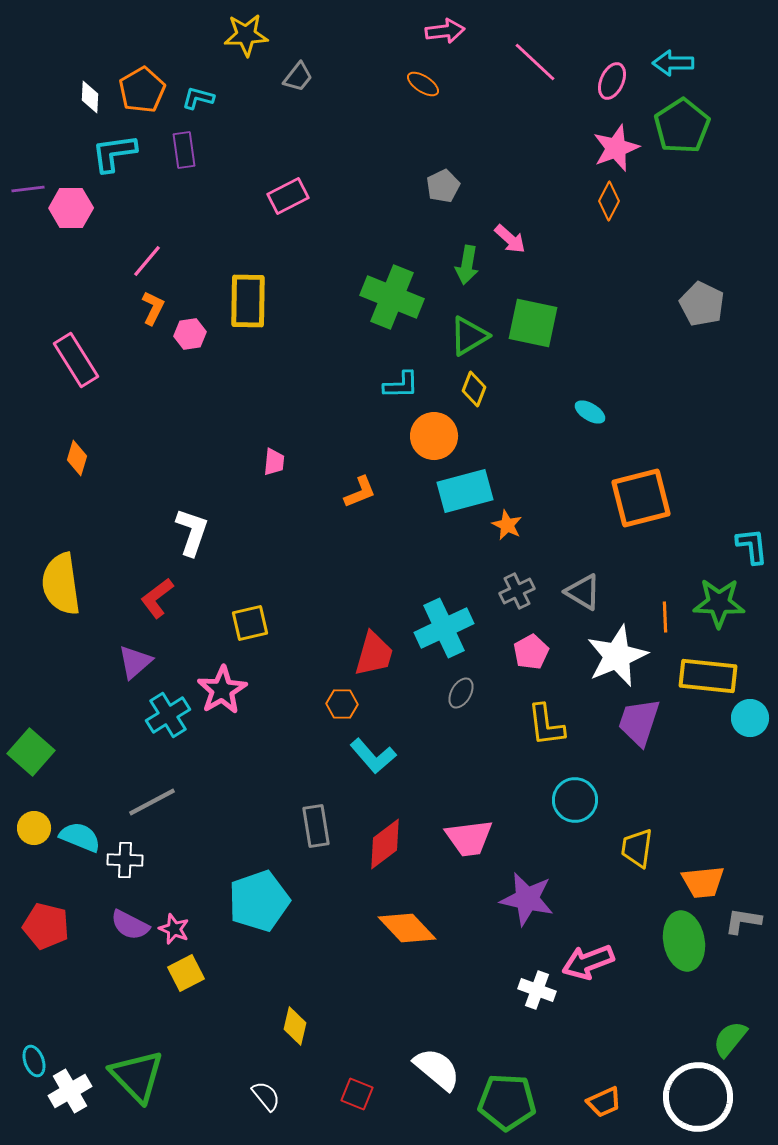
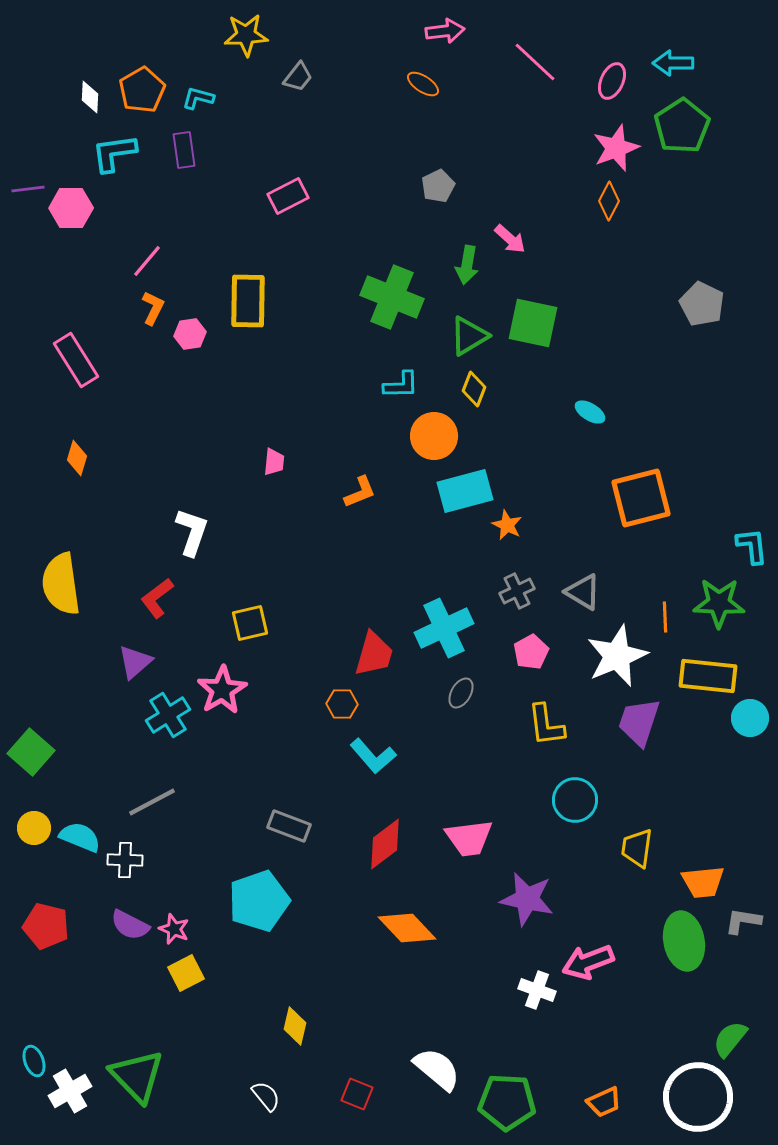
gray pentagon at (443, 186): moved 5 px left
gray rectangle at (316, 826): moved 27 px left; rotated 60 degrees counterclockwise
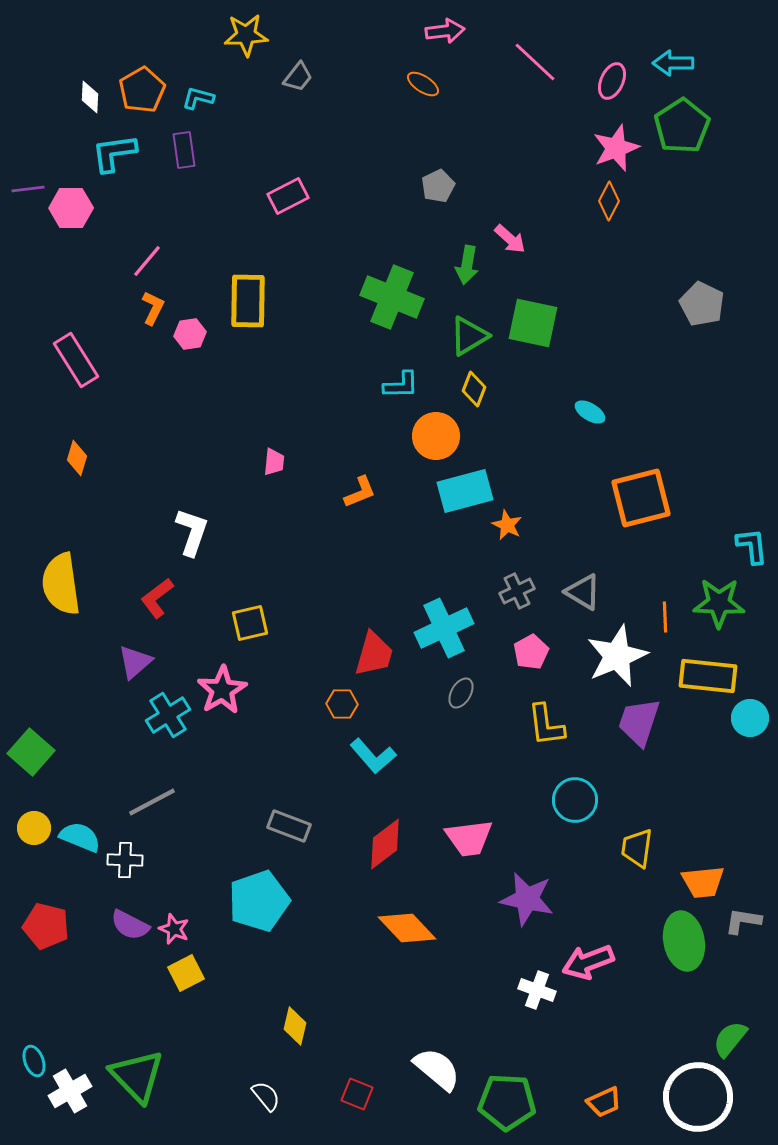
orange circle at (434, 436): moved 2 px right
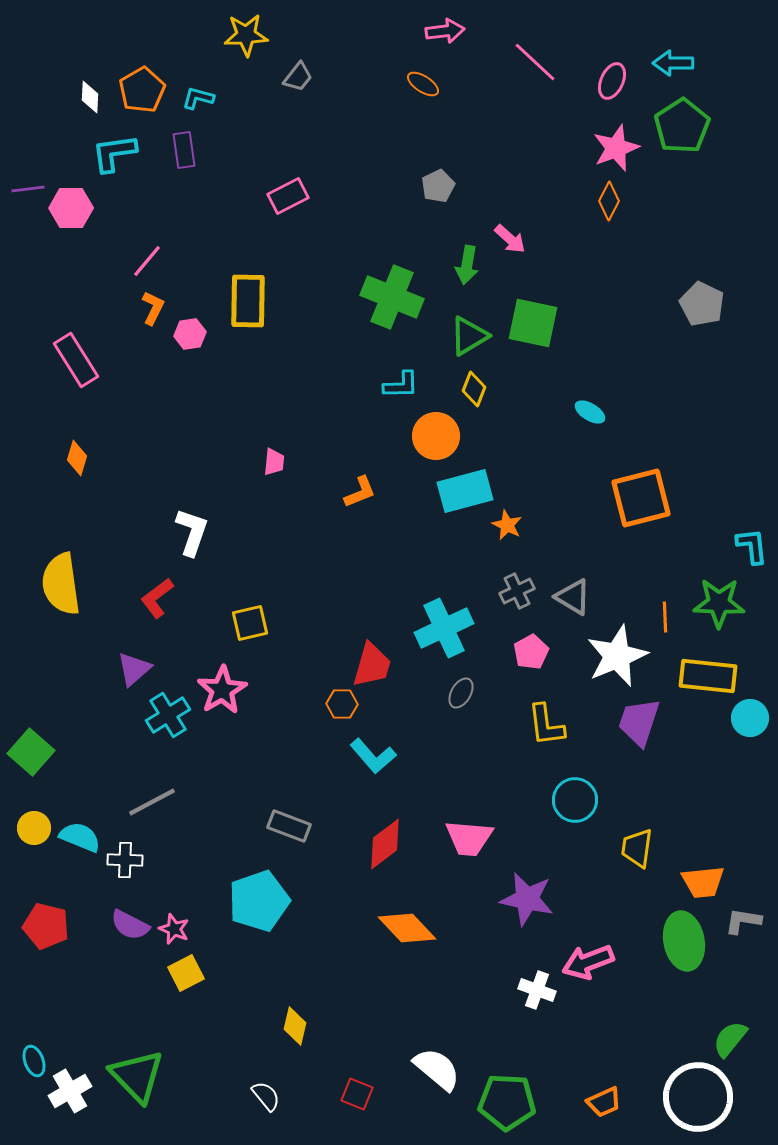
gray triangle at (583, 592): moved 10 px left, 5 px down
red trapezoid at (374, 654): moved 2 px left, 11 px down
purple triangle at (135, 662): moved 1 px left, 7 px down
pink trapezoid at (469, 838): rotated 12 degrees clockwise
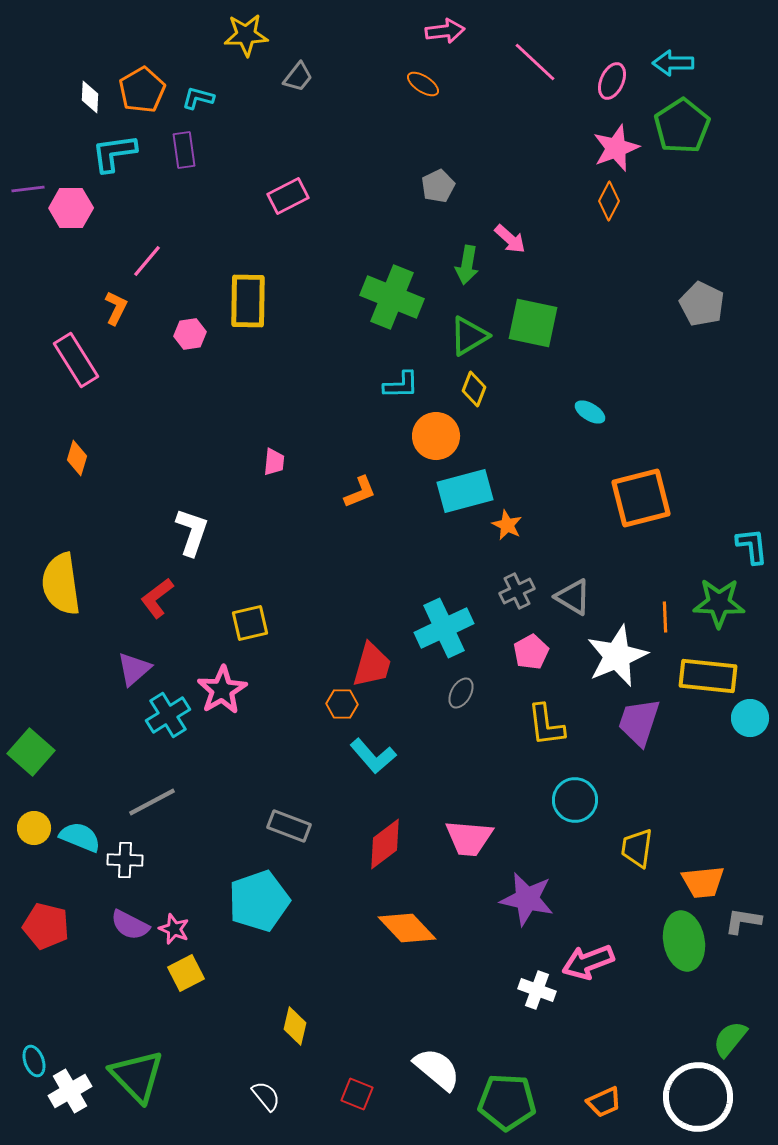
orange L-shape at (153, 308): moved 37 px left
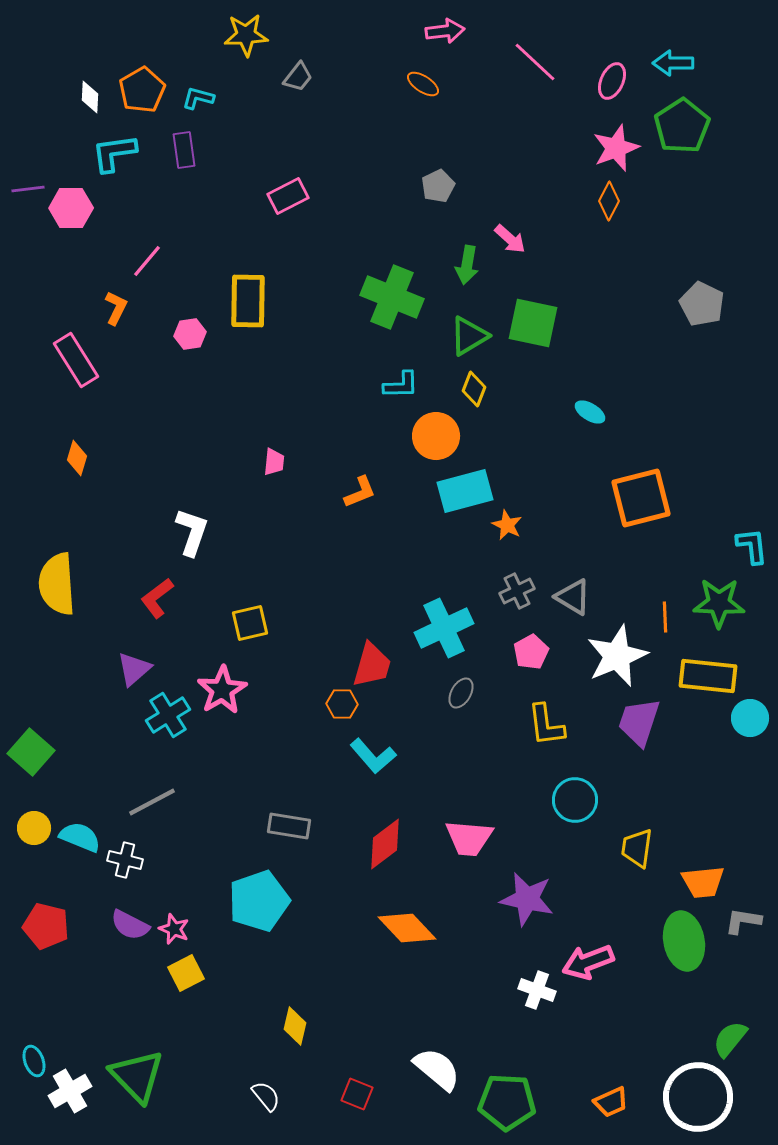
yellow semicircle at (61, 584): moved 4 px left; rotated 4 degrees clockwise
gray rectangle at (289, 826): rotated 12 degrees counterclockwise
white cross at (125, 860): rotated 12 degrees clockwise
orange trapezoid at (604, 1102): moved 7 px right
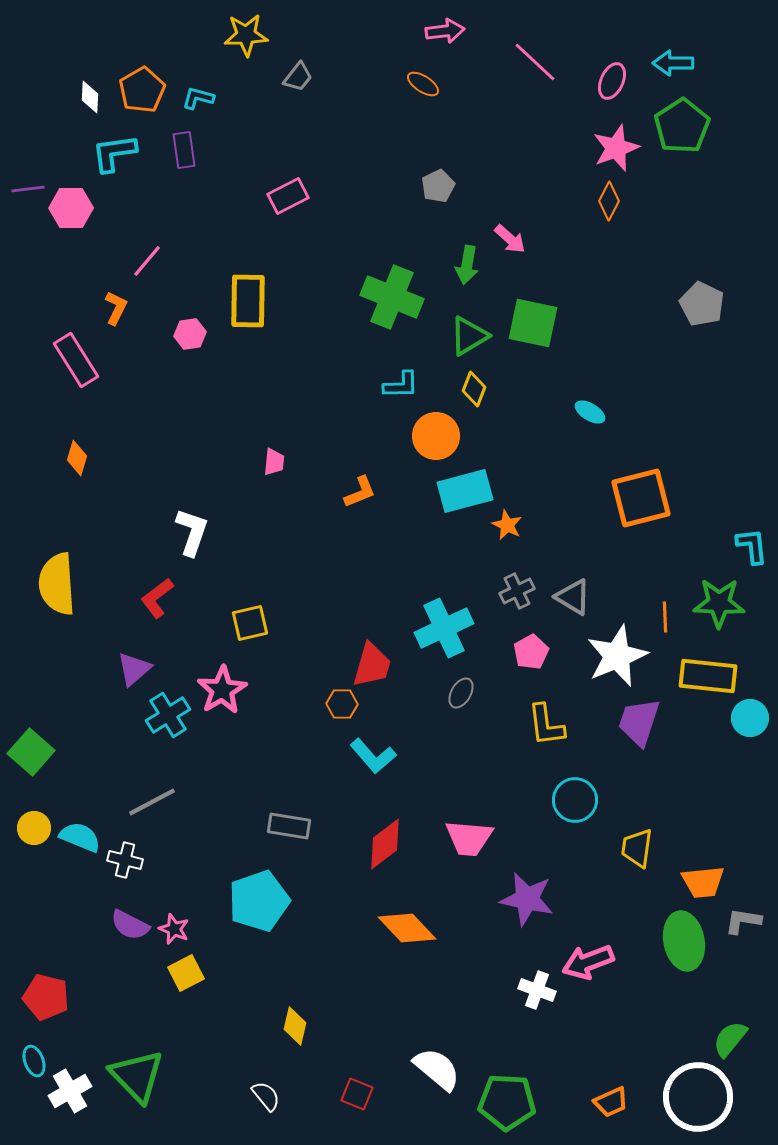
red pentagon at (46, 926): moved 71 px down
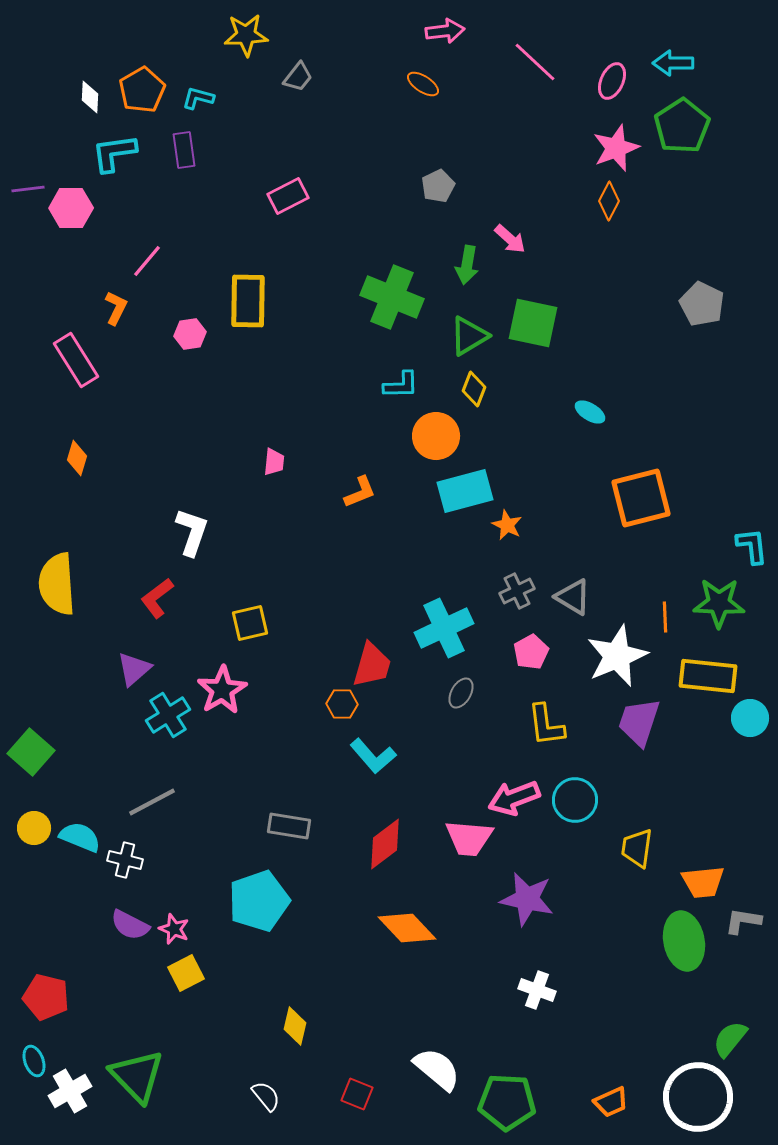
pink arrow at (588, 962): moved 74 px left, 164 px up
